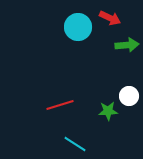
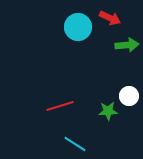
red line: moved 1 px down
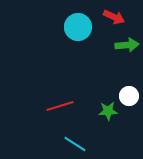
red arrow: moved 4 px right, 1 px up
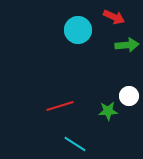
cyan circle: moved 3 px down
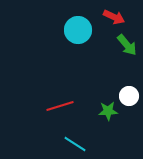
green arrow: rotated 55 degrees clockwise
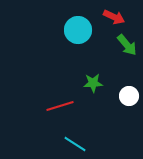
green star: moved 15 px left, 28 px up
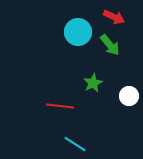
cyan circle: moved 2 px down
green arrow: moved 17 px left
green star: rotated 24 degrees counterclockwise
red line: rotated 24 degrees clockwise
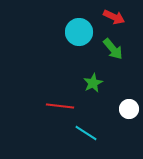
cyan circle: moved 1 px right
green arrow: moved 3 px right, 4 px down
white circle: moved 13 px down
cyan line: moved 11 px right, 11 px up
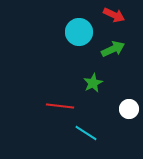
red arrow: moved 2 px up
green arrow: rotated 75 degrees counterclockwise
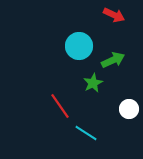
cyan circle: moved 14 px down
green arrow: moved 11 px down
red line: rotated 48 degrees clockwise
